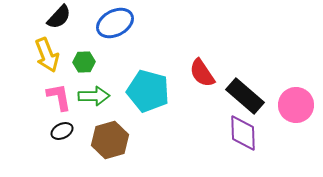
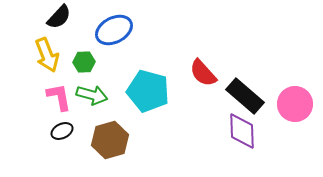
blue ellipse: moved 1 px left, 7 px down
red semicircle: moved 1 px right; rotated 8 degrees counterclockwise
green arrow: moved 2 px left, 1 px up; rotated 16 degrees clockwise
pink circle: moved 1 px left, 1 px up
purple diamond: moved 1 px left, 2 px up
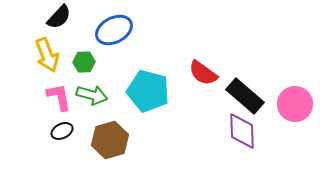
red semicircle: rotated 12 degrees counterclockwise
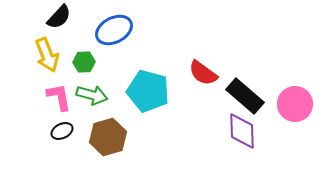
brown hexagon: moved 2 px left, 3 px up
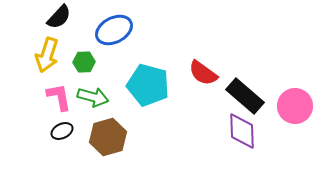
yellow arrow: rotated 40 degrees clockwise
cyan pentagon: moved 6 px up
green arrow: moved 1 px right, 2 px down
pink circle: moved 2 px down
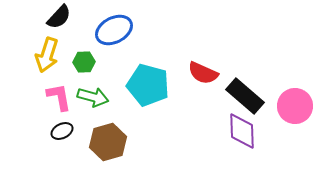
red semicircle: rotated 12 degrees counterclockwise
brown hexagon: moved 5 px down
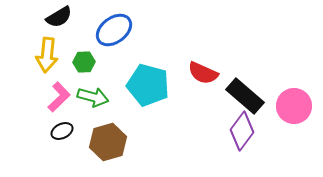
black semicircle: rotated 16 degrees clockwise
blue ellipse: rotated 9 degrees counterclockwise
yellow arrow: rotated 12 degrees counterclockwise
pink L-shape: rotated 56 degrees clockwise
pink circle: moved 1 px left
purple diamond: rotated 39 degrees clockwise
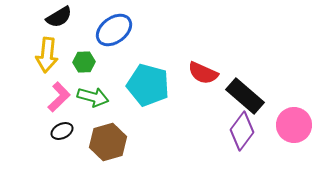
pink circle: moved 19 px down
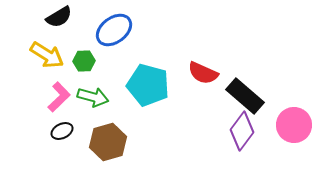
yellow arrow: rotated 64 degrees counterclockwise
green hexagon: moved 1 px up
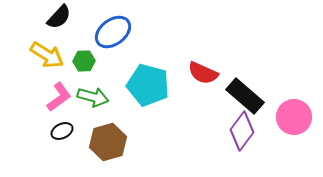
black semicircle: rotated 16 degrees counterclockwise
blue ellipse: moved 1 px left, 2 px down
pink L-shape: rotated 8 degrees clockwise
pink circle: moved 8 px up
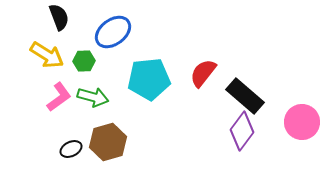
black semicircle: rotated 64 degrees counterclockwise
red semicircle: rotated 104 degrees clockwise
cyan pentagon: moved 1 px right, 6 px up; rotated 21 degrees counterclockwise
pink circle: moved 8 px right, 5 px down
black ellipse: moved 9 px right, 18 px down
